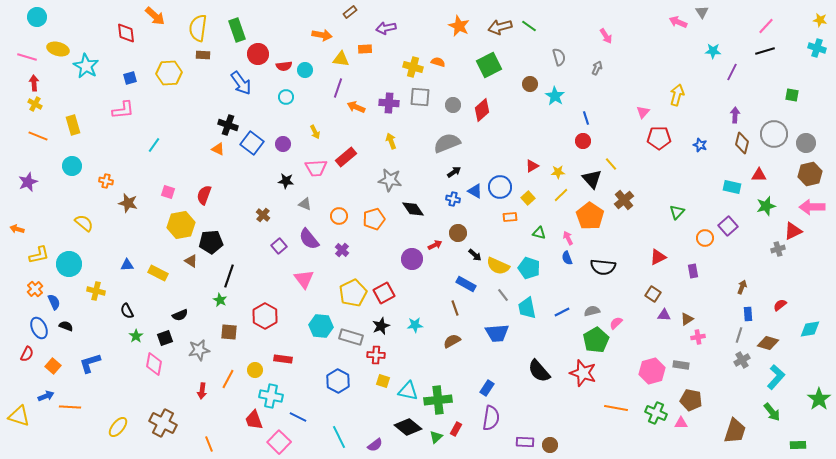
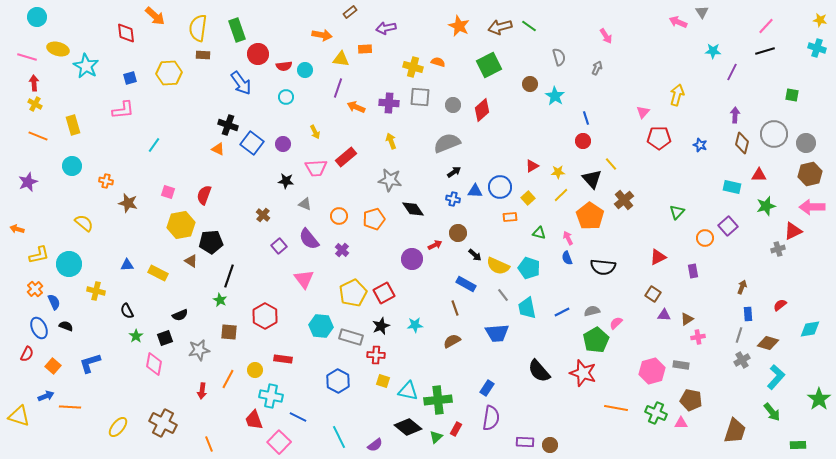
blue triangle at (475, 191): rotated 28 degrees counterclockwise
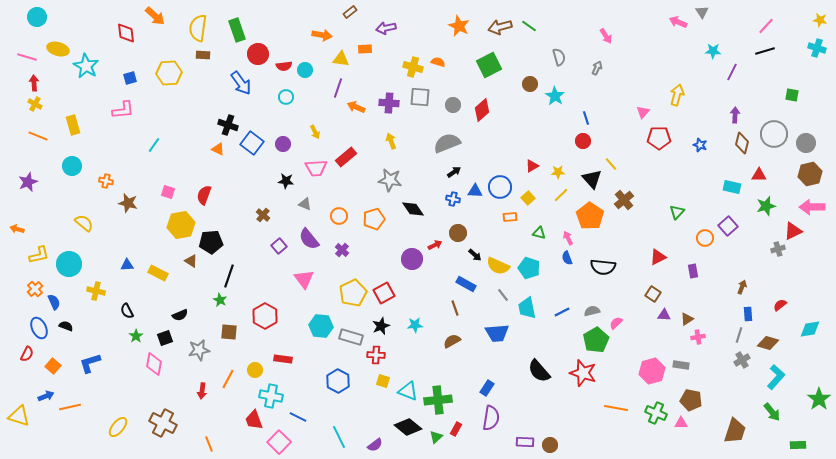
cyan triangle at (408, 391): rotated 10 degrees clockwise
orange line at (70, 407): rotated 15 degrees counterclockwise
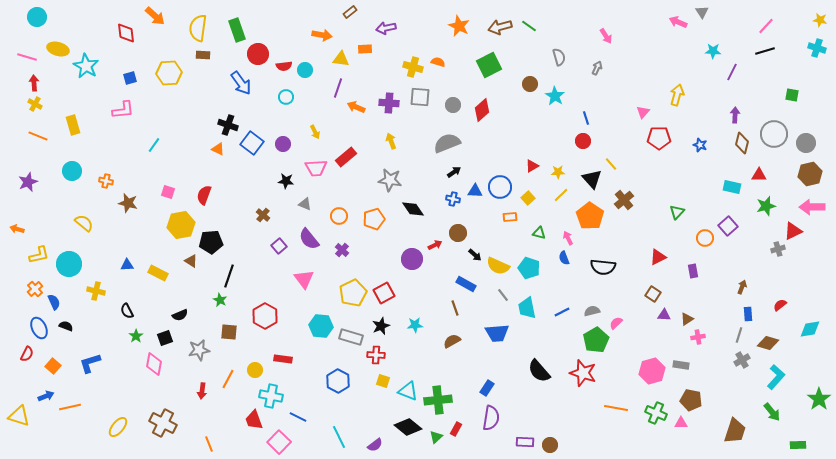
cyan circle at (72, 166): moved 5 px down
blue semicircle at (567, 258): moved 3 px left
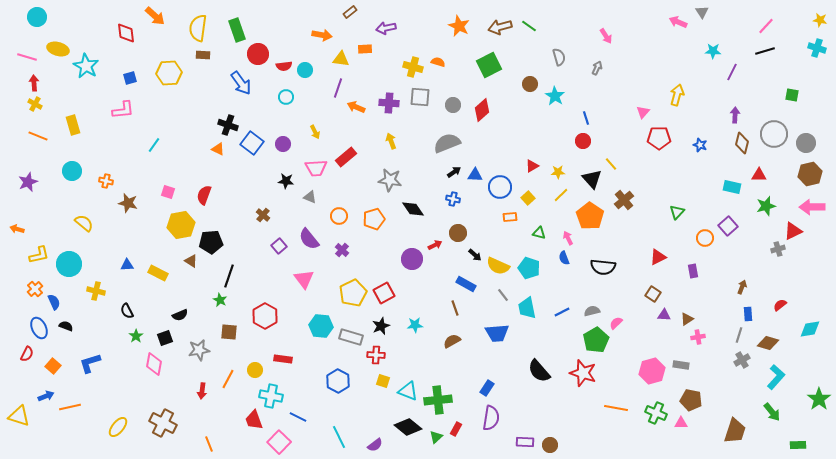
blue triangle at (475, 191): moved 16 px up
gray triangle at (305, 204): moved 5 px right, 7 px up
